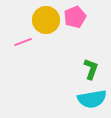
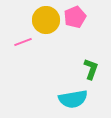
cyan semicircle: moved 19 px left
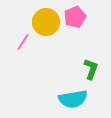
yellow circle: moved 2 px down
pink line: rotated 36 degrees counterclockwise
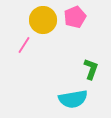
yellow circle: moved 3 px left, 2 px up
pink line: moved 1 px right, 3 px down
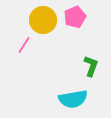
green L-shape: moved 3 px up
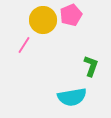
pink pentagon: moved 4 px left, 2 px up
cyan semicircle: moved 1 px left, 2 px up
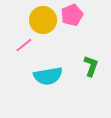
pink pentagon: moved 1 px right
pink line: rotated 18 degrees clockwise
cyan semicircle: moved 24 px left, 21 px up
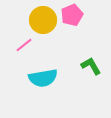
green L-shape: rotated 50 degrees counterclockwise
cyan semicircle: moved 5 px left, 2 px down
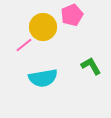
yellow circle: moved 7 px down
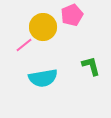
green L-shape: rotated 15 degrees clockwise
